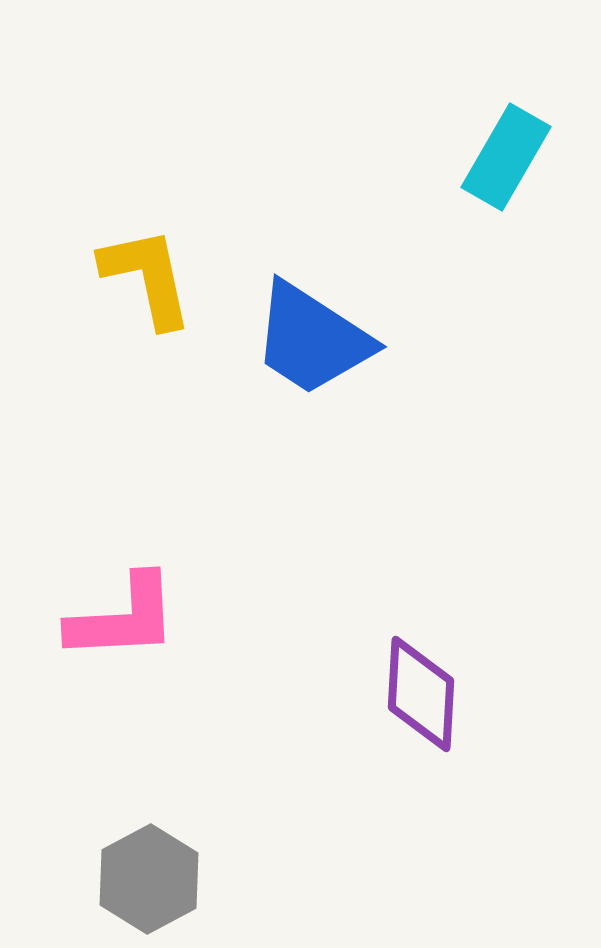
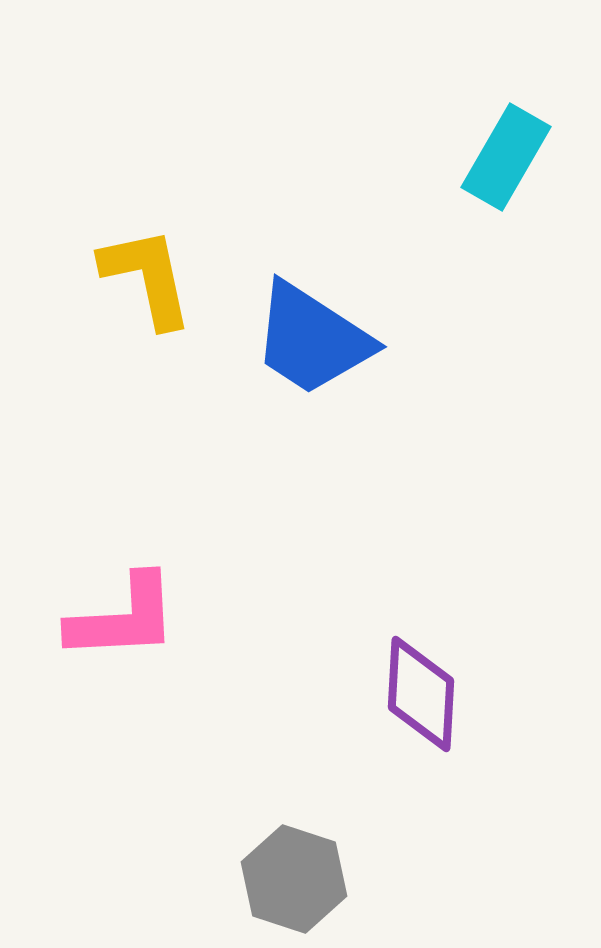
gray hexagon: moved 145 px right; rotated 14 degrees counterclockwise
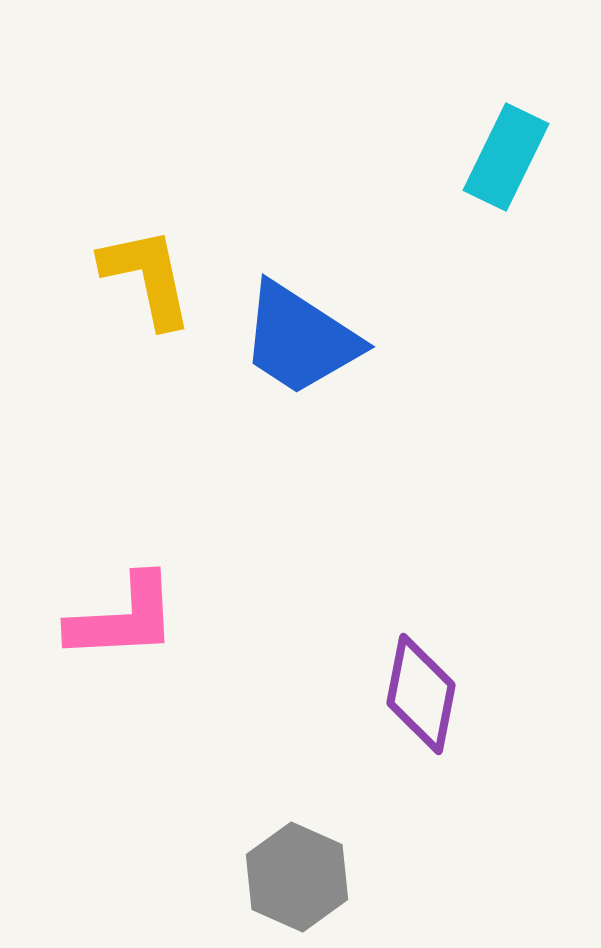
cyan rectangle: rotated 4 degrees counterclockwise
blue trapezoid: moved 12 px left
purple diamond: rotated 8 degrees clockwise
gray hexagon: moved 3 px right, 2 px up; rotated 6 degrees clockwise
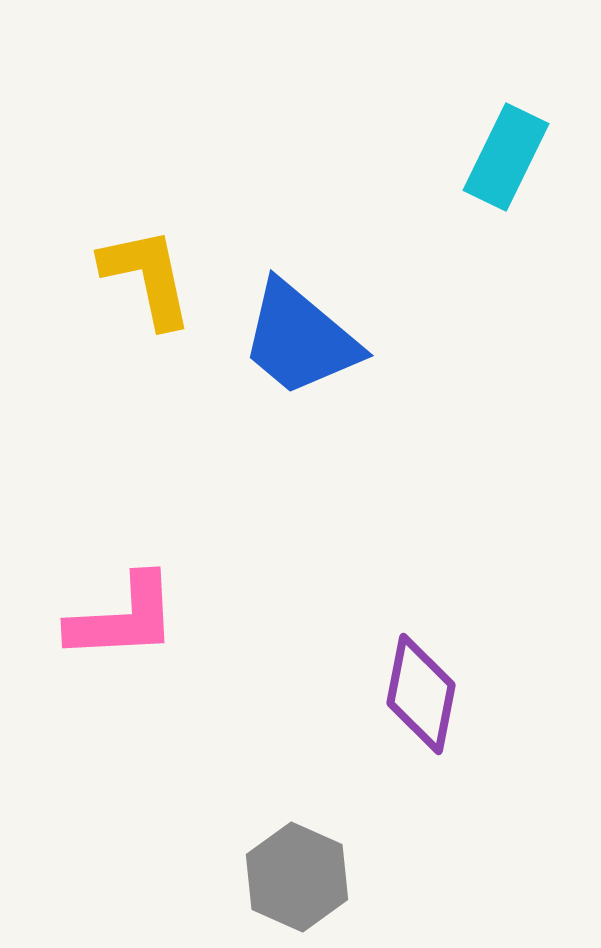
blue trapezoid: rotated 7 degrees clockwise
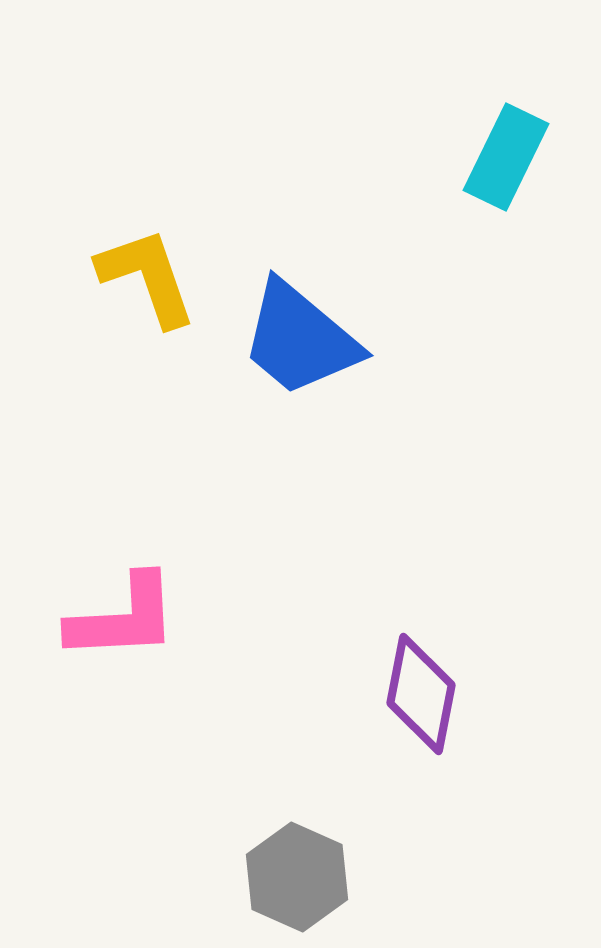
yellow L-shape: rotated 7 degrees counterclockwise
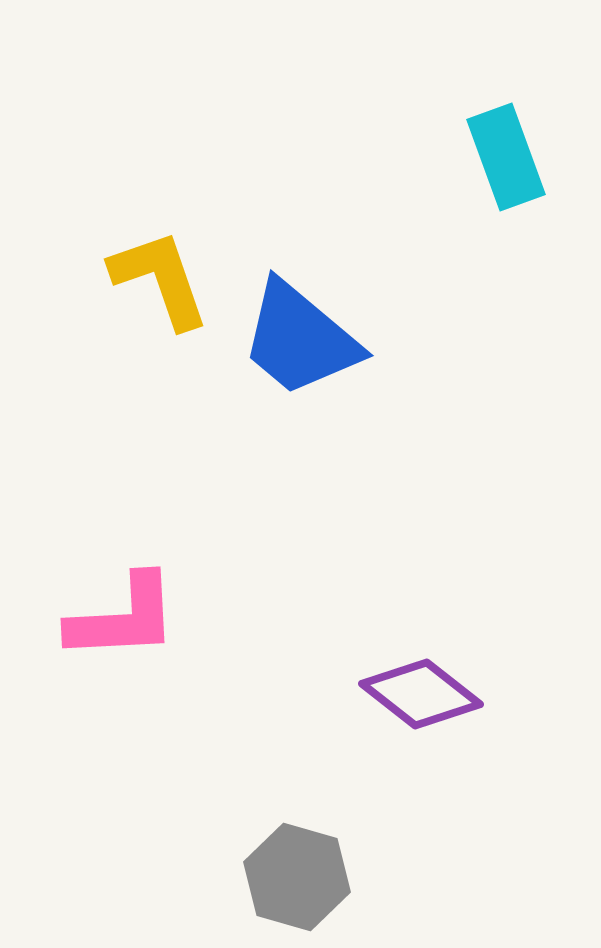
cyan rectangle: rotated 46 degrees counterclockwise
yellow L-shape: moved 13 px right, 2 px down
purple diamond: rotated 63 degrees counterclockwise
gray hexagon: rotated 8 degrees counterclockwise
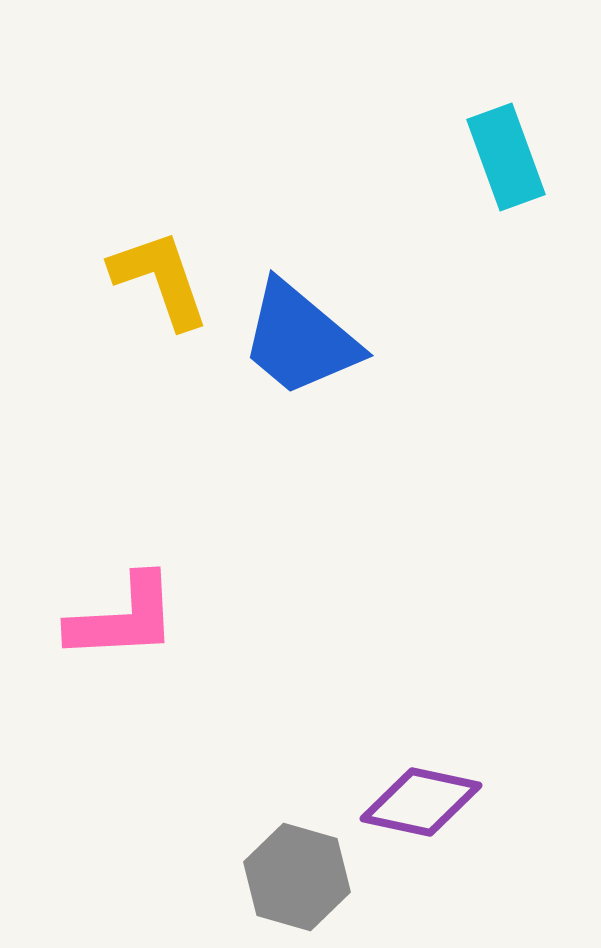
purple diamond: moved 108 px down; rotated 26 degrees counterclockwise
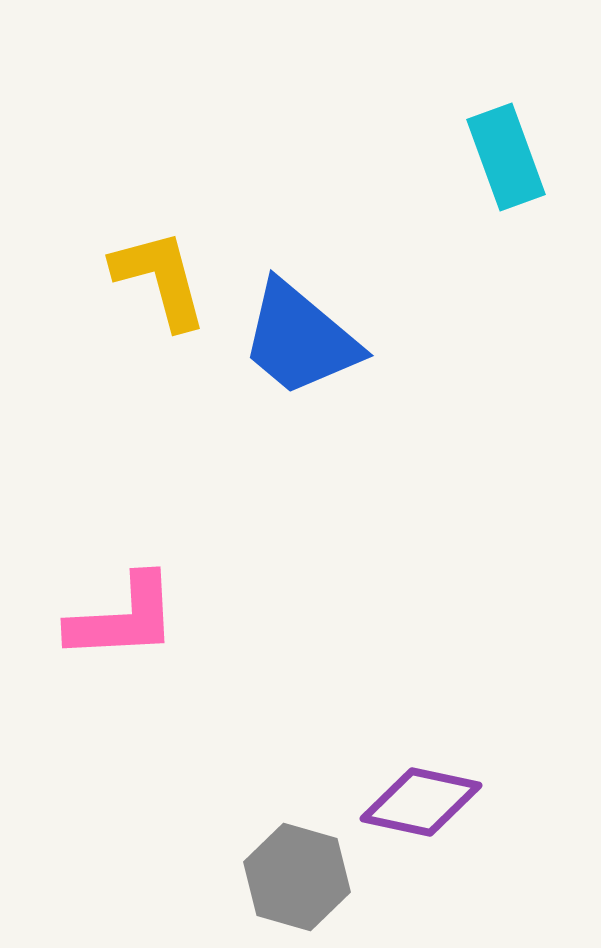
yellow L-shape: rotated 4 degrees clockwise
